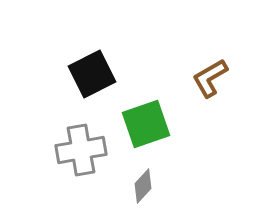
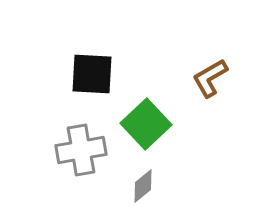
black square: rotated 30 degrees clockwise
green square: rotated 24 degrees counterclockwise
gray diamond: rotated 8 degrees clockwise
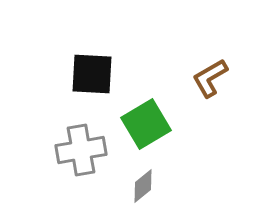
green square: rotated 12 degrees clockwise
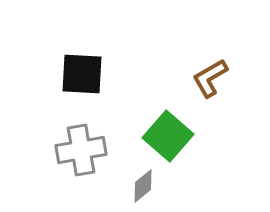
black square: moved 10 px left
green square: moved 22 px right, 12 px down; rotated 18 degrees counterclockwise
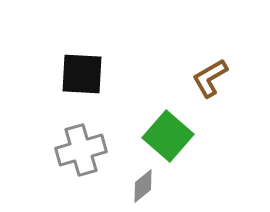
gray cross: rotated 6 degrees counterclockwise
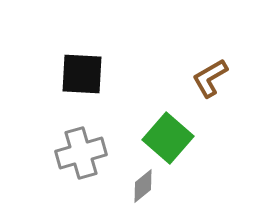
green square: moved 2 px down
gray cross: moved 3 px down
